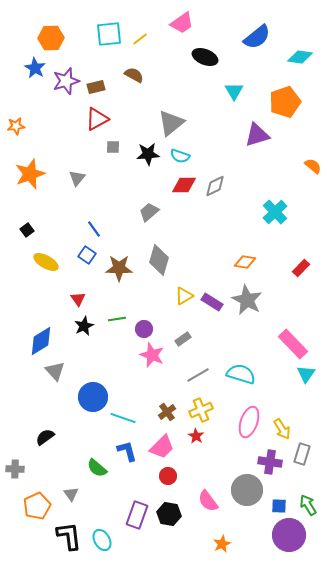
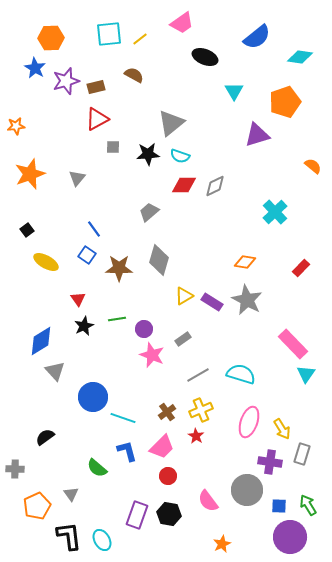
purple circle at (289, 535): moved 1 px right, 2 px down
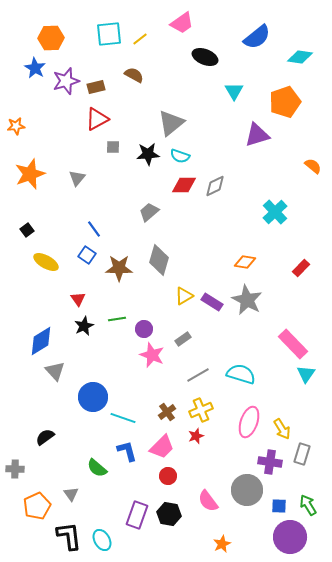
red star at (196, 436): rotated 21 degrees clockwise
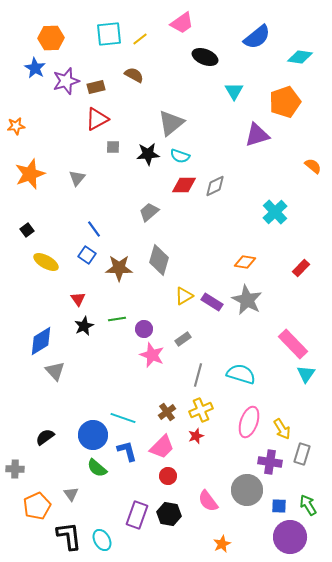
gray line at (198, 375): rotated 45 degrees counterclockwise
blue circle at (93, 397): moved 38 px down
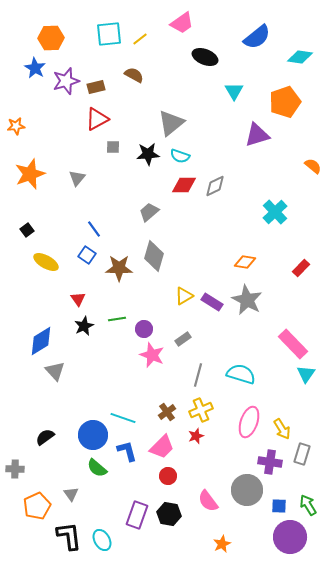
gray diamond at (159, 260): moved 5 px left, 4 px up
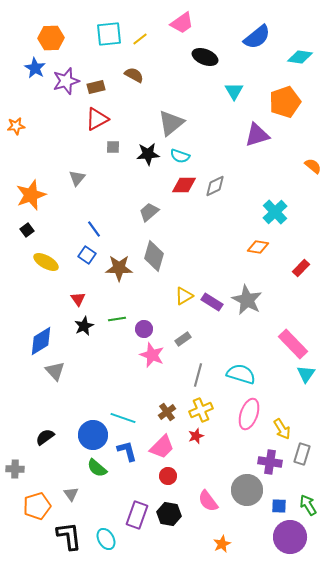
orange star at (30, 174): moved 1 px right, 21 px down
orange diamond at (245, 262): moved 13 px right, 15 px up
pink ellipse at (249, 422): moved 8 px up
orange pentagon at (37, 506): rotated 8 degrees clockwise
cyan ellipse at (102, 540): moved 4 px right, 1 px up
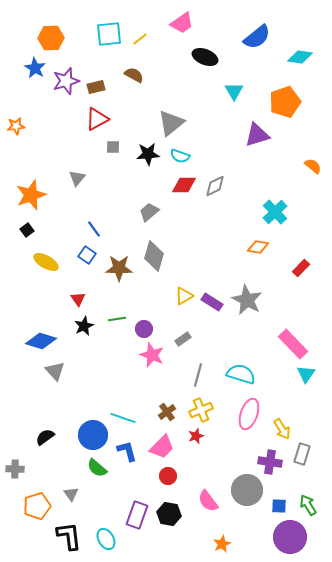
blue diamond at (41, 341): rotated 48 degrees clockwise
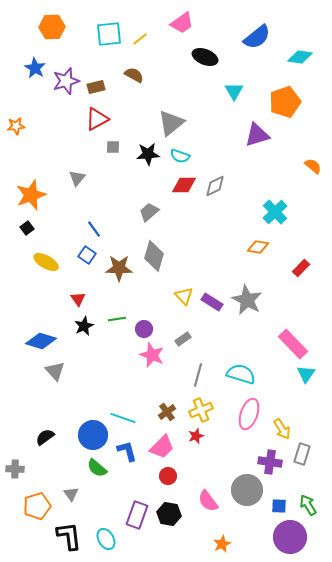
orange hexagon at (51, 38): moved 1 px right, 11 px up
black square at (27, 230): moved 2 px up
yellow triangle at (184, 296): rotated 42 degrees counterclockwise
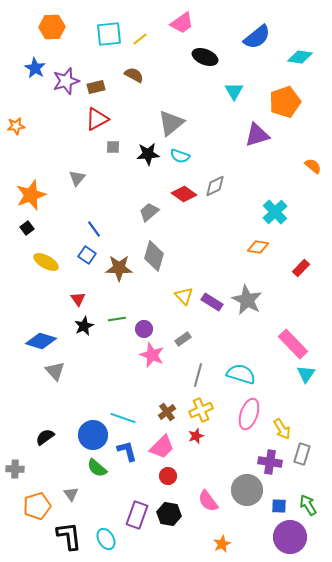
red diamond at (184, 185): moved 9 px down; rotated 35 degrees clockwise
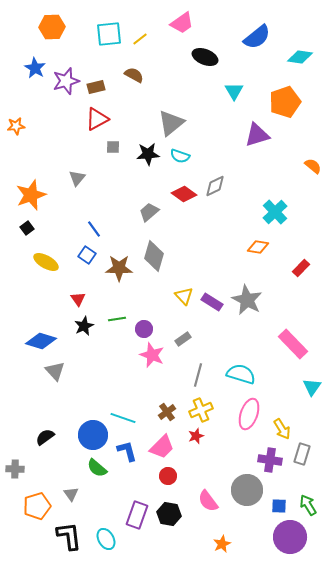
cyan triangle at (306, 374): moved 6 px right, 13 px down
purple cross at (270, 462): moved 2 px up
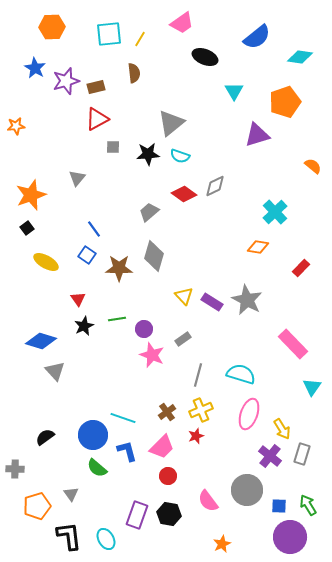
yellow line at (140, 39): rotated 21 degrees counterclockwise
brown semicircle at (134, 75): moved 2 px up; rotated 54 degrees clockwise
purple cross at (270, 460): moved 4 px up; rotated 30 degrees clockwise
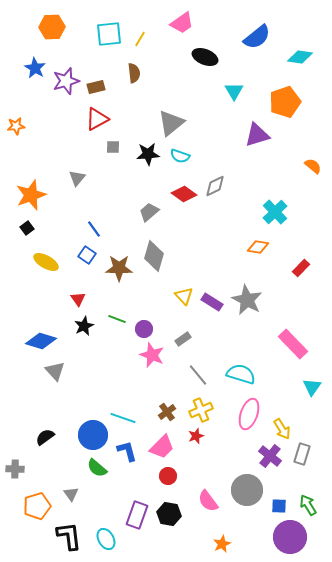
green line at (117, 319): rotated 30 degrees clockwise
gray line at (198, 375): rotated 55 degrees counterclockwise
